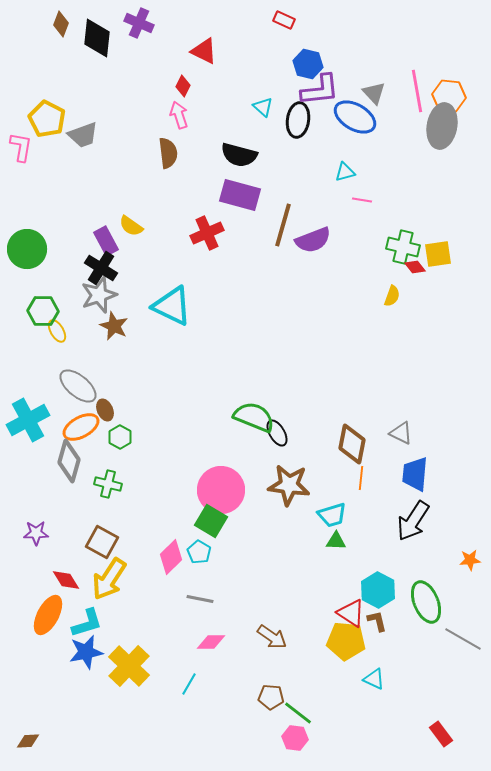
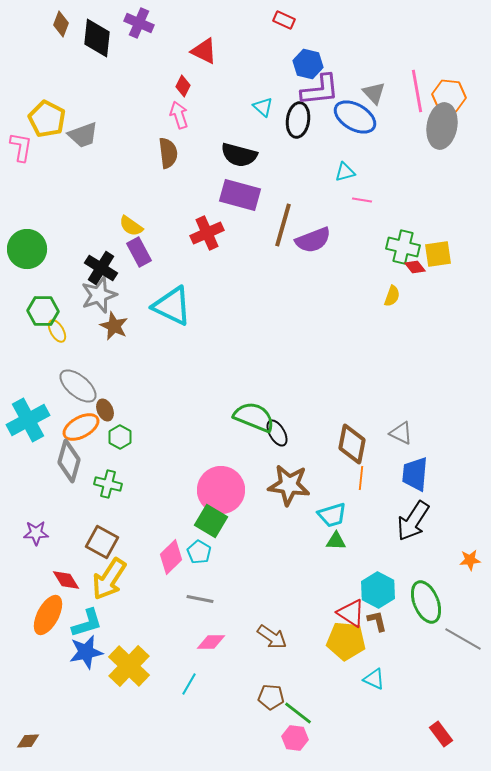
purple rectangle at (106, 241): moved 33 px right, 11 px down
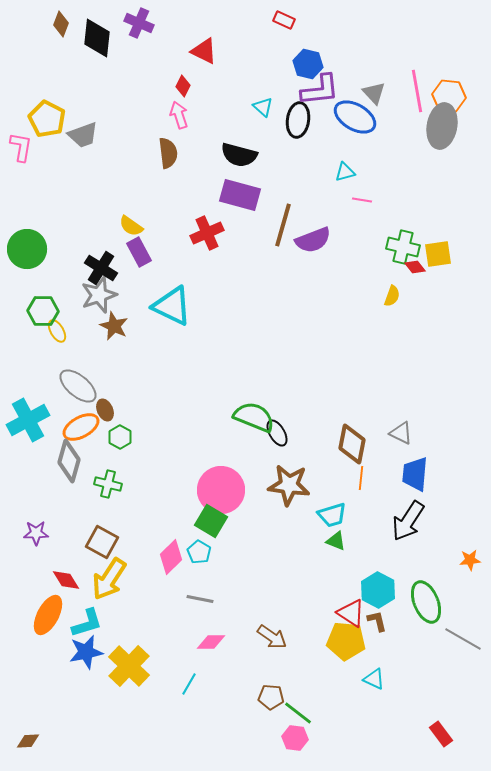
black arrow at (413, 521): moved 5 px left
green triangle at (336, 541): rotated 20 degrees clockwise
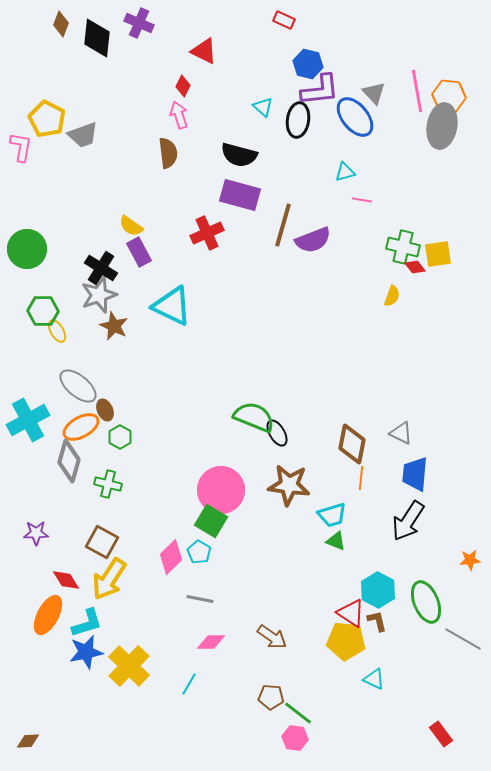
blue ellipse at (355, 117): rotated 21 degrees clockwise
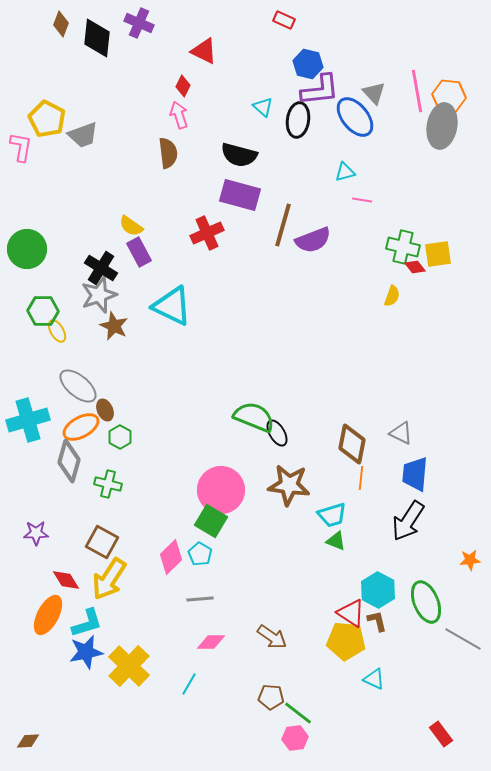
cyan cross at (28, 420): rotated 12 degrees clockwise
cyan pentagon at (199, 552): moved 1 px right, 2 px down
gray line at (200, 599): rotated 16 degrees counterclockwise
pink hexagon at (295, 738): rotated 15 degrees counterclockwise
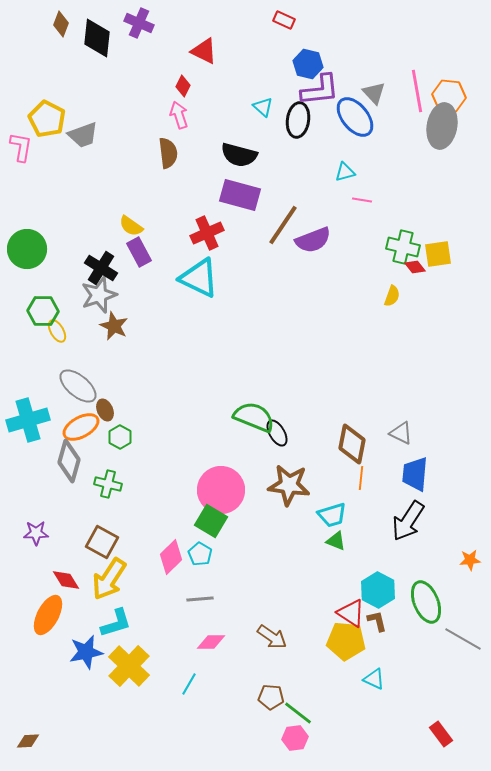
brown line at (283, 225): rotated 18 degrees clockwise
cyan triangle at (172, 306): moved 27 px right, 28 px up
cyan L-shape at (87, 623): moved 29 px right
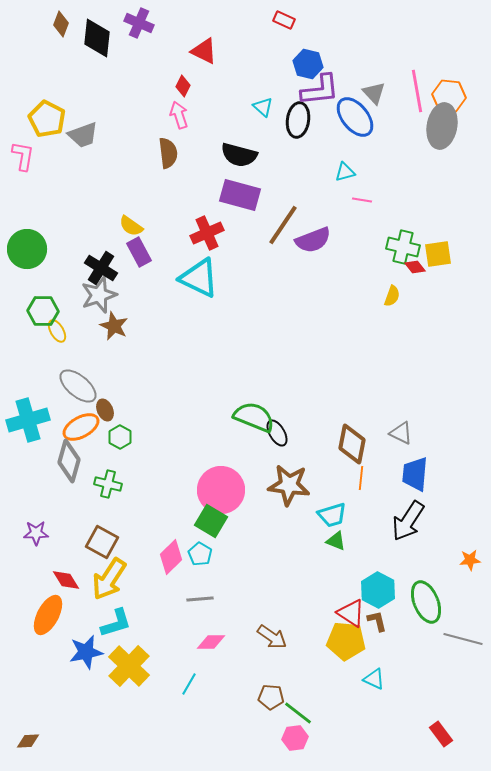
pink L-shape at (21, 147): moved 2 px right, 9 px down
gray line at (463, 639): rotated 15 degrees counterclockwise
